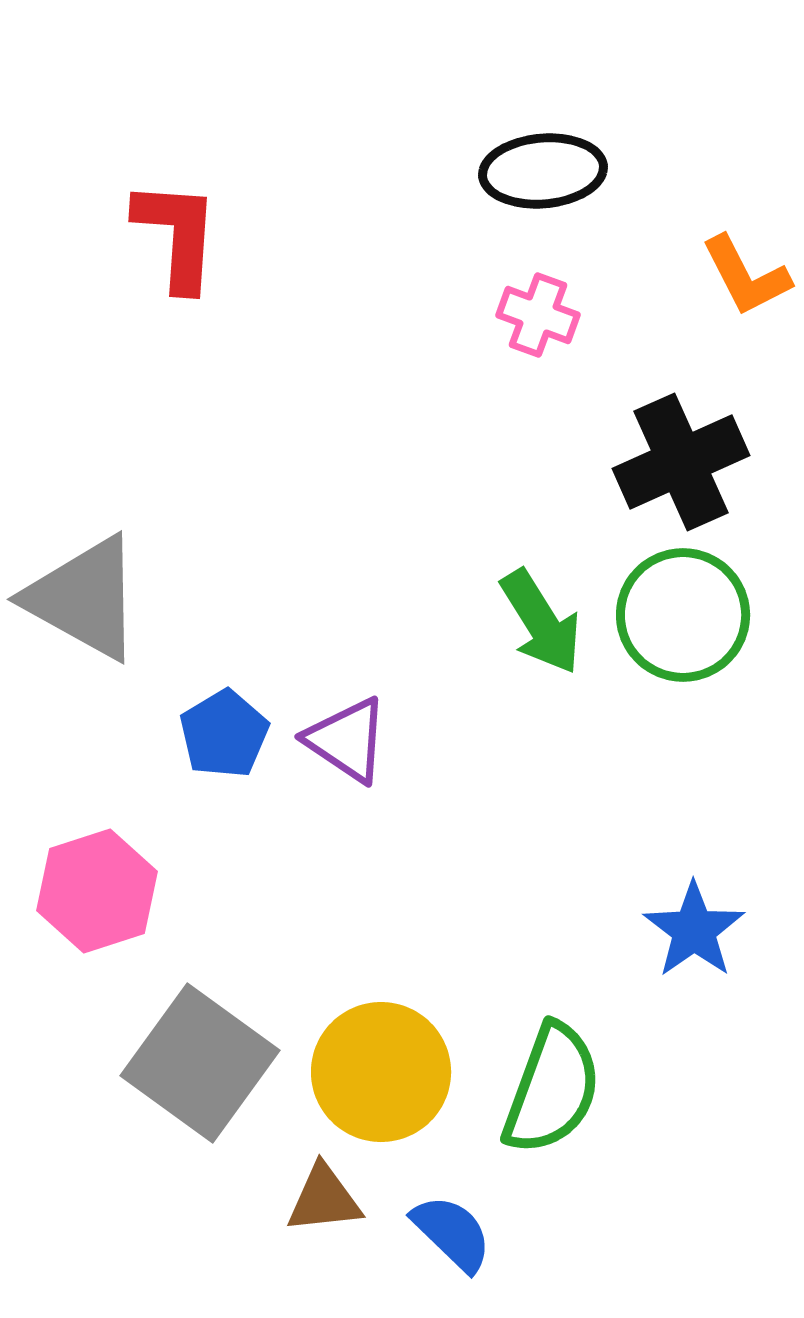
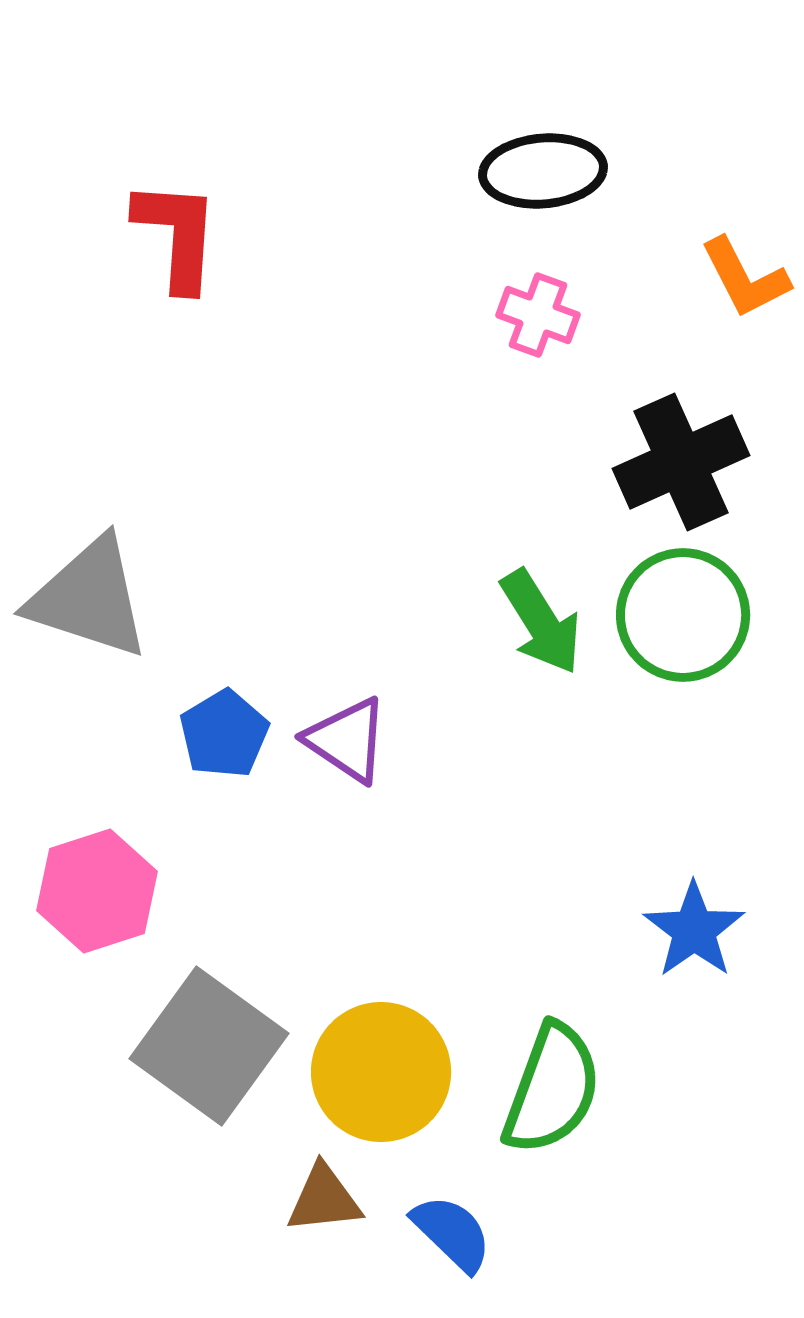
orange L-shape: moved 1 px left, 2 px down
gray triangle: moved 5 px right; rotated 11 degrees counterclockwise
gray square: moved 9 px right, 17 px up
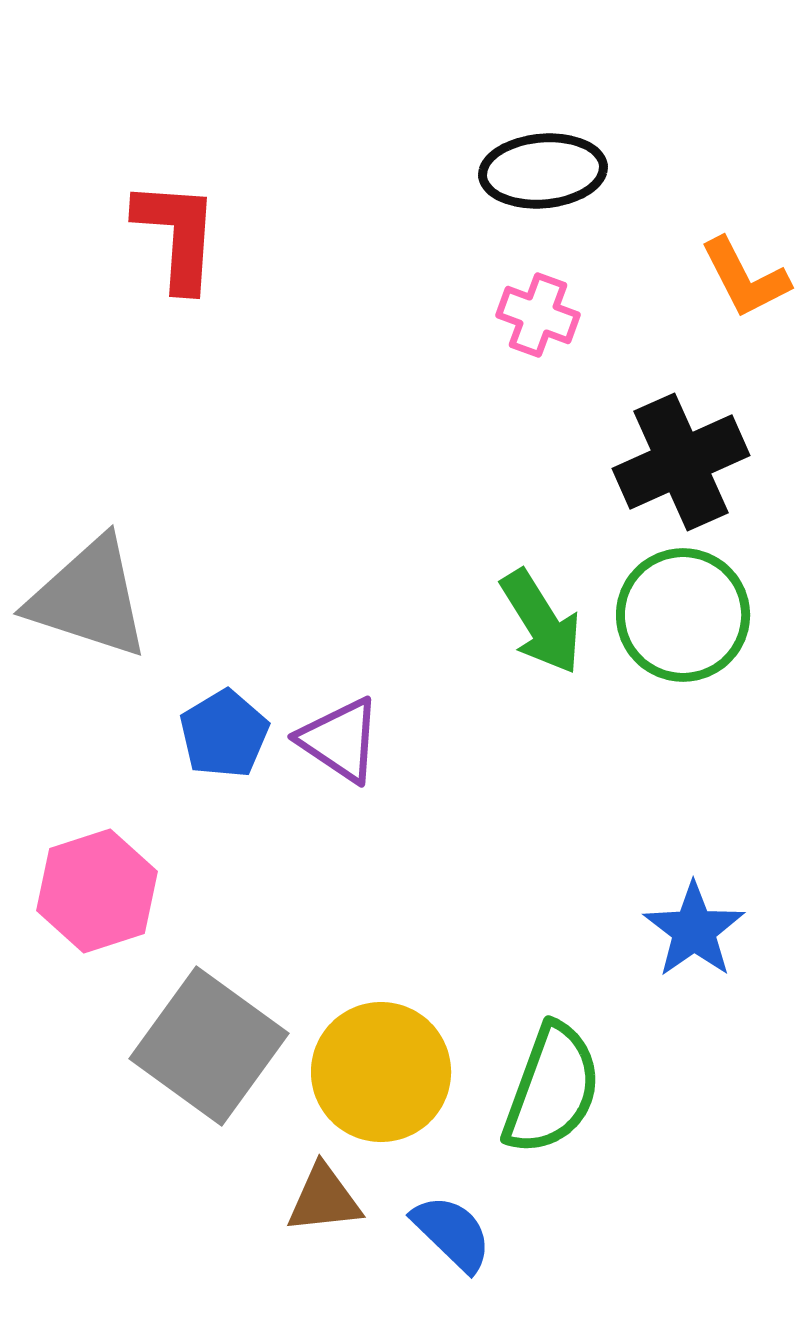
purple triangle: moved 7 px left
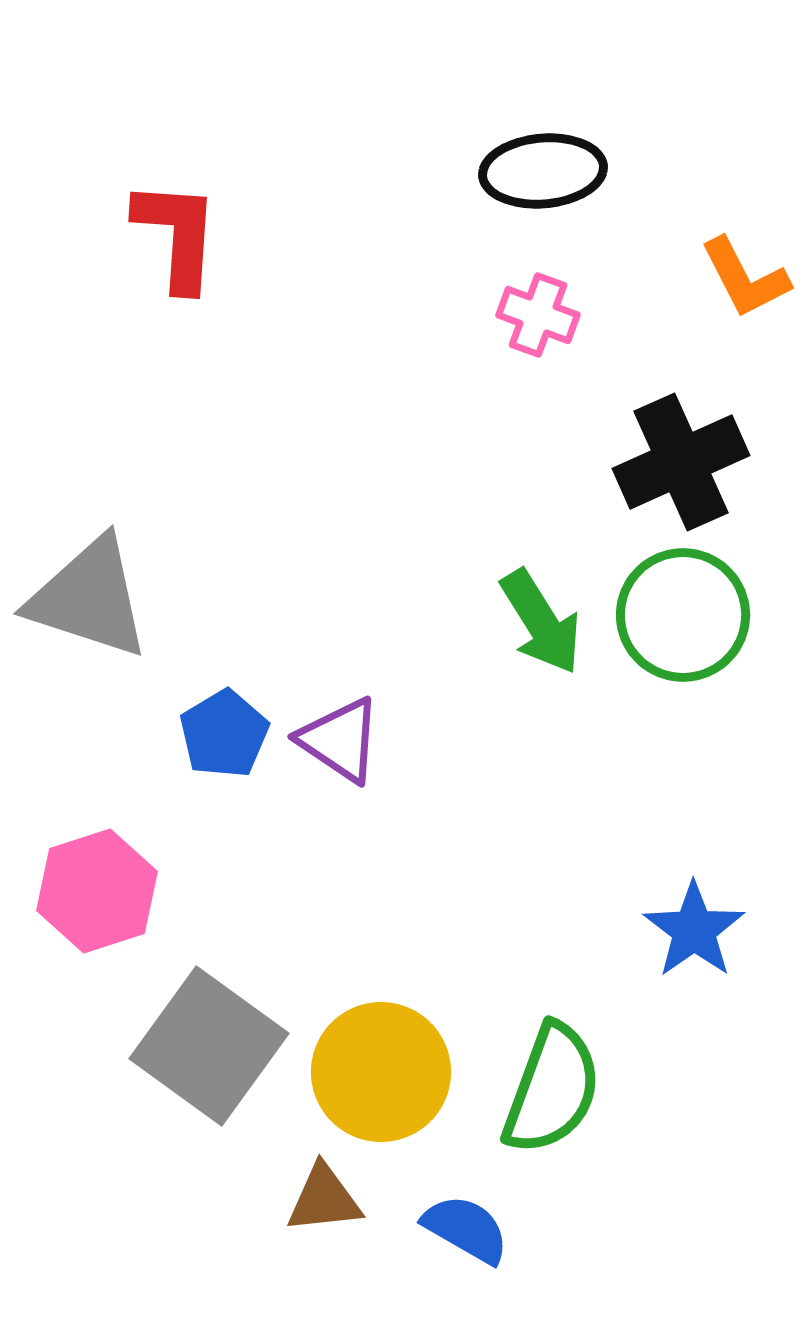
blue semicircle: moved 14 px right, 4 px up; rotated 14 degrees counterclockwise
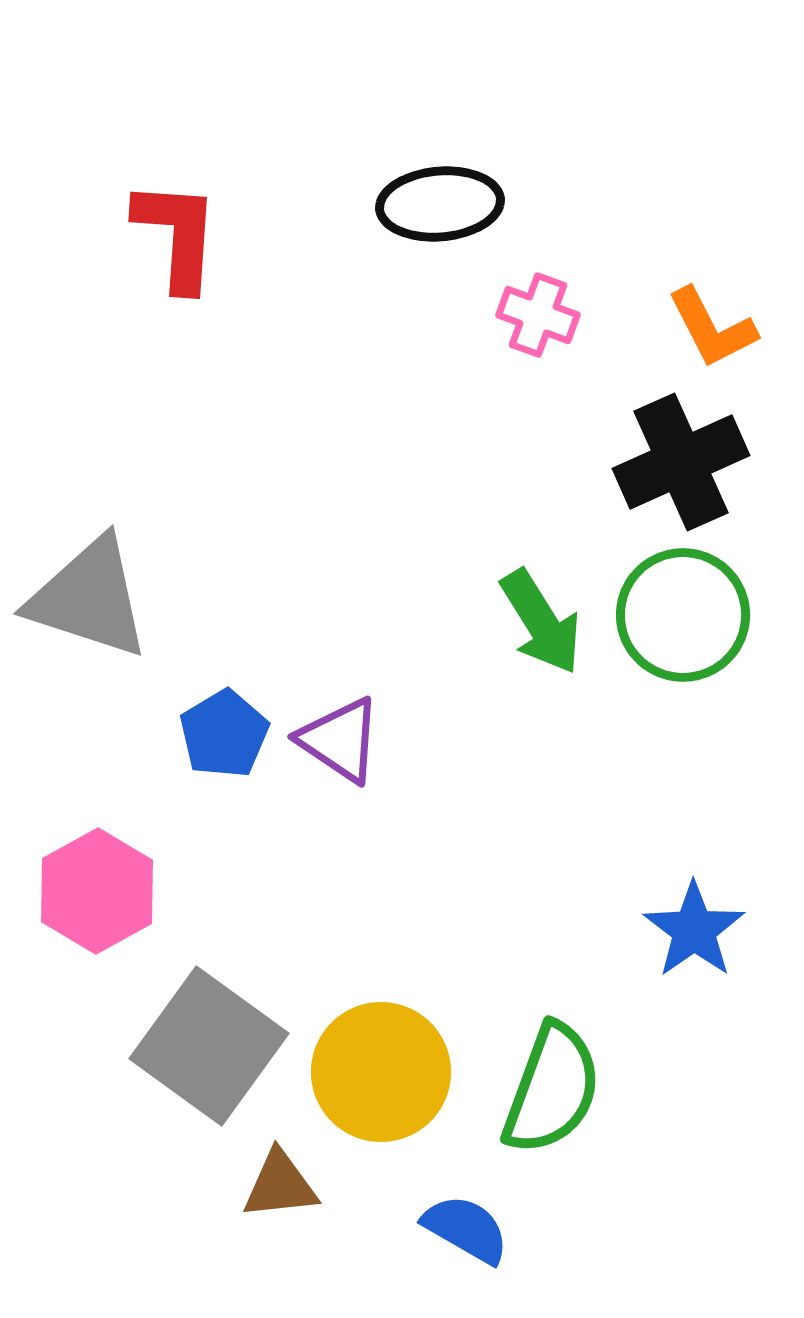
black ellipse: moved 103 px left, 33 px down
orange L-shape: moved 33 px left, 50 px down
pink hexagon: rotated 11 degrees counterclockwise
brown triangle: moved 44 px left, 14 px up
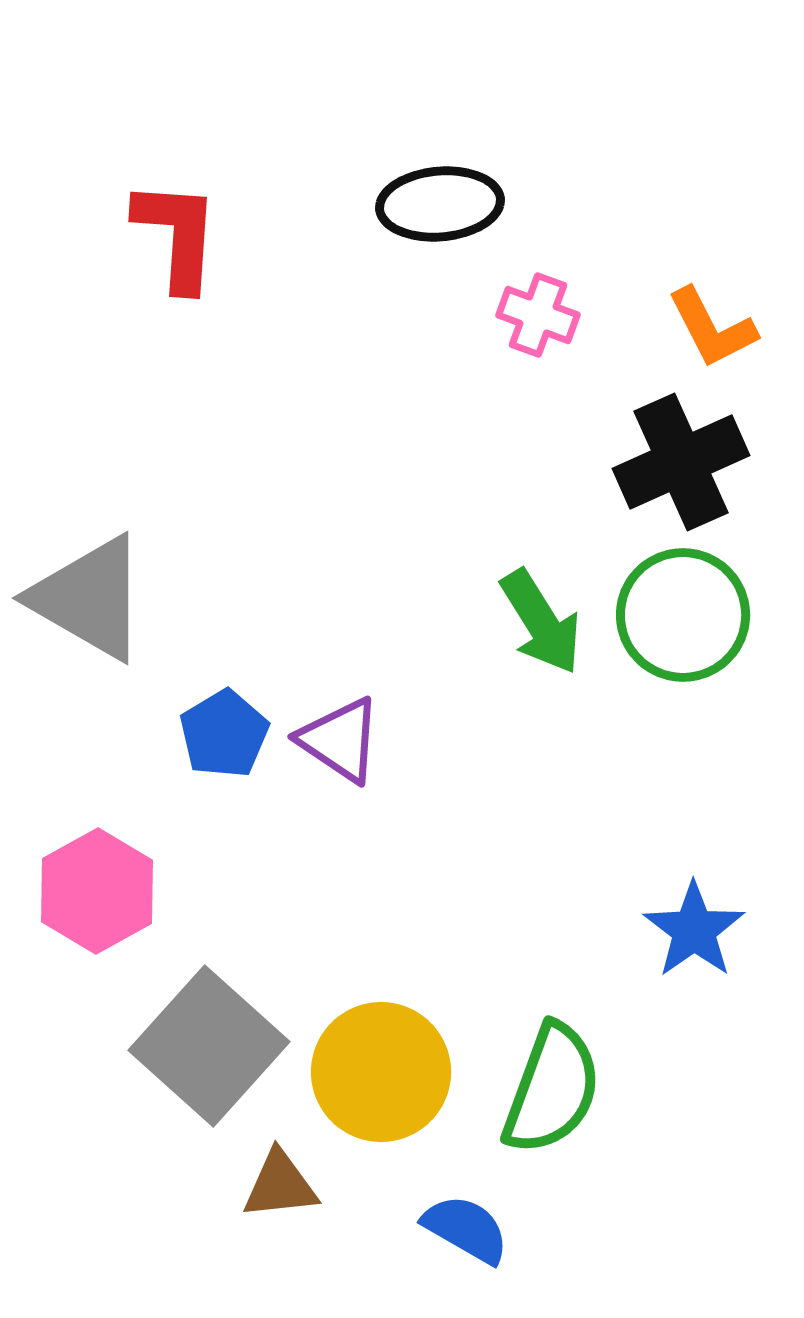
gray triangle: rotated 12 degrees clockwise
gray square: rotated 6 degrees clockwise
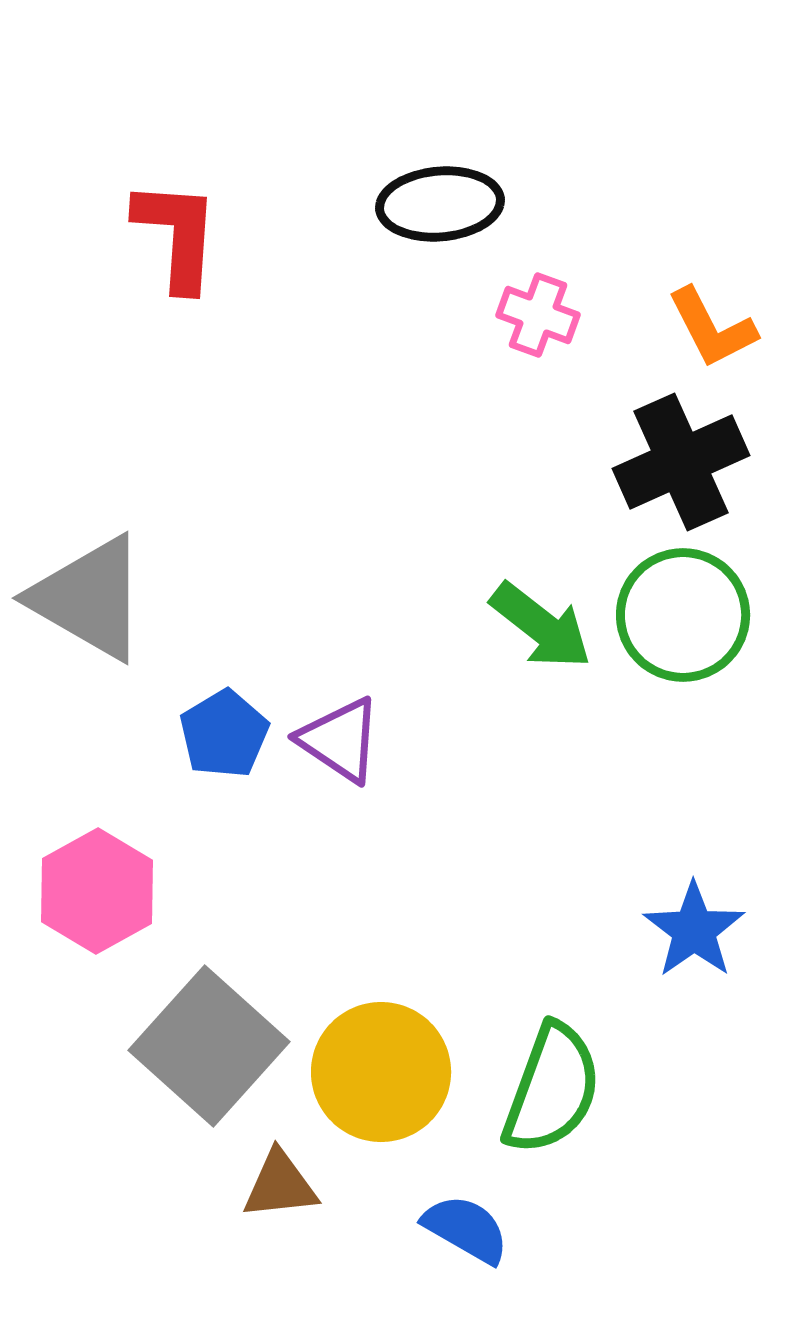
green arrow: moved 4 px down; rotated 20 degrees counterclockwise
